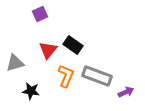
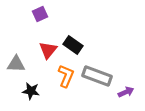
gray triangle: moved 1 px right, 1 px down; rotated 18 degrees clockwise
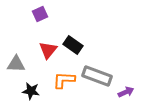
orange L-shape: moved 2 px left, 4 px down; rotated 110 degrees counterclockwise
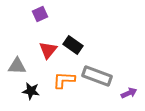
gray triangle: moved 1 px right, 2 px down
purple arrow: moved 3 px right, 1 px down
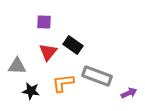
purple square: moved 4 px right, 8 px down; rotated 28 degrees clockwise
red triangle: moved 2 px down
orange L-shape: moved 1 px left, 3 px down; rotated 10 degrees counterclockwise
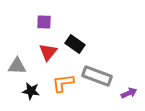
black rectangle: moved 2 px right, 1 px up
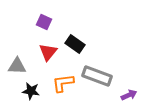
purple square: rotated 21 degrees clockwise
purple arrow: moved 2 px down
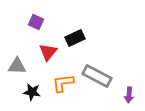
purple square: moved 8 px left
black rectangle: moved 6 px up; rotated 60 degrees counterclockwise
gray rectangle: rotated 8 degrees clockwise
black star: moved 1 px right, 1 px down
purple arrow: rotated 119 degrees clockwise
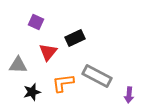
gray triangle: moved 1 px right, 1 px up
black star: rotated 24 degrees counterclockwise
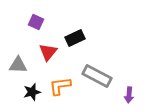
orange L-shape: moved 3 px left, 3 px down
